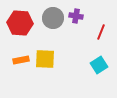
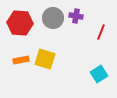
yellow square: rotated 15 degrees clockwise
cyan square: moved 9 px down
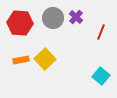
purple cross: moved 1 px down; rotated 32 degrees clockwise
yellow square: rotated 30 degrees clockwise
cyan square: moved 2 px right, 2 px down; rotated 18 degrees counterclockwise
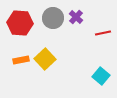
red line: moved 2 px right, 1 px down; rotated 56 degrees clockwise
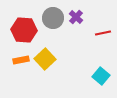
red hexagon: moved 4 px right, 7 px down
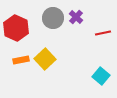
red hexagon: moved 8 px left, 2 px up; rotated 20 degrees clockwise
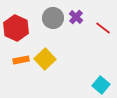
red line: moved 5 px up; rotated 49 degrees clockwise
cyan square: moved 9 px down
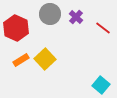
gray circle: moved 3 px left, 4 px up
orange rectangle: rotated 21 degrees counterclockwise
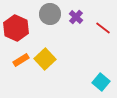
cyan square: moved 3 px up
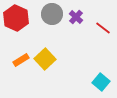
gray circle: moved 2 px right
red hexagon: moved 10 px up
